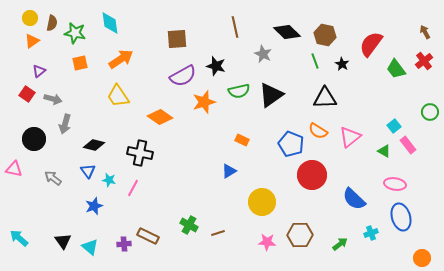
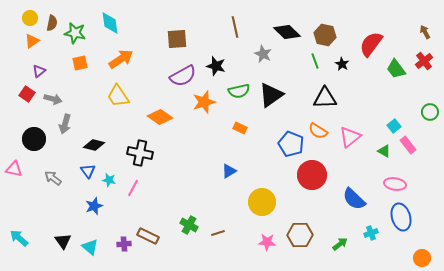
orange rectangle at (242, 140): moved 2 px left, 12 px up
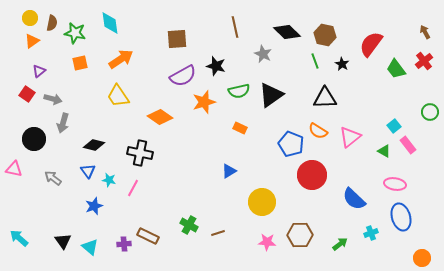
gray arrow at (65, 124): moved 2 px left, 1 px up
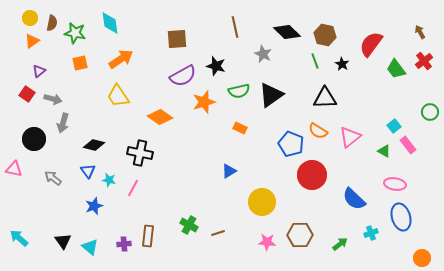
brown arrow at (425, 32): moved 5 px left
brown rectangle at (148, 236): rotated 70 degrees clockwise
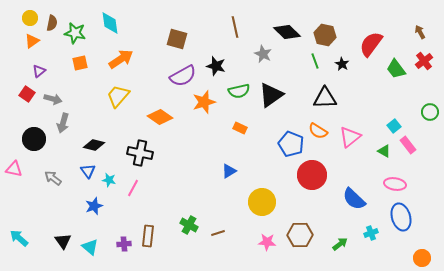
brown square at (177, 39): rotated 20 degrees clockwise
yellow trapezoid at (118, 96): rotated 75 degrees clockwise
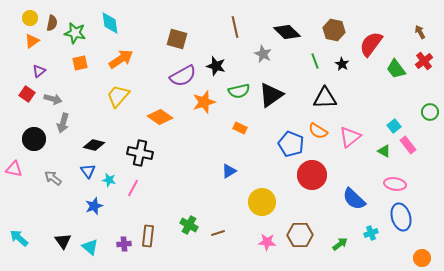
brown hexagon at (325, 35): moved 9 px right, 5 px up
